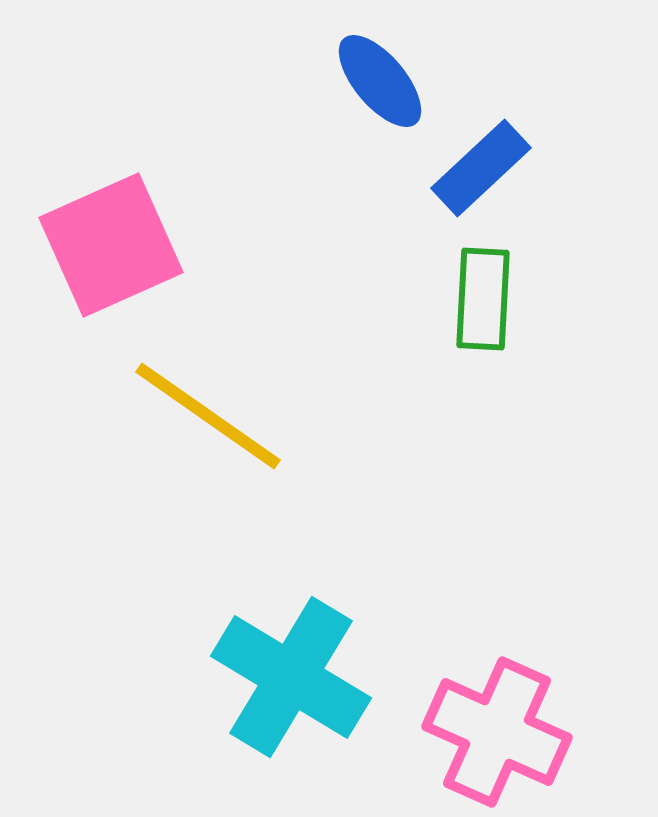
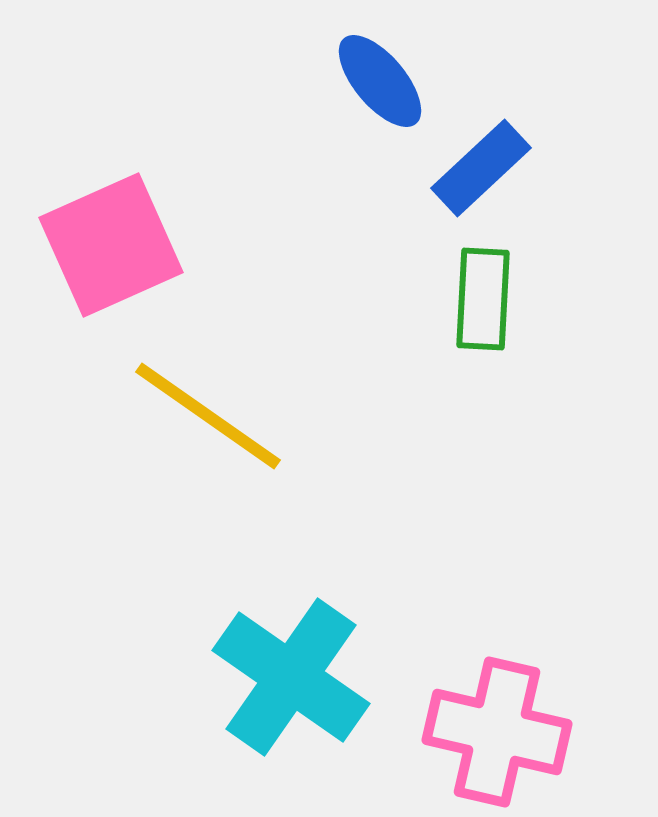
cyan cross: rotated 4 degrees clockwise
pink cross: rotated 11 degrees counterclockwise
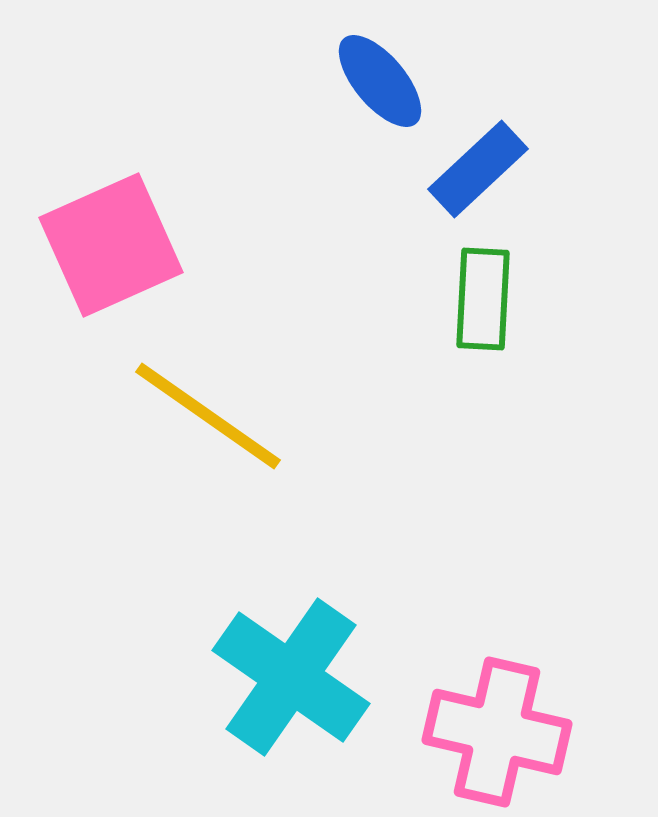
blue rectangle: moved 3 px left, 1 px down
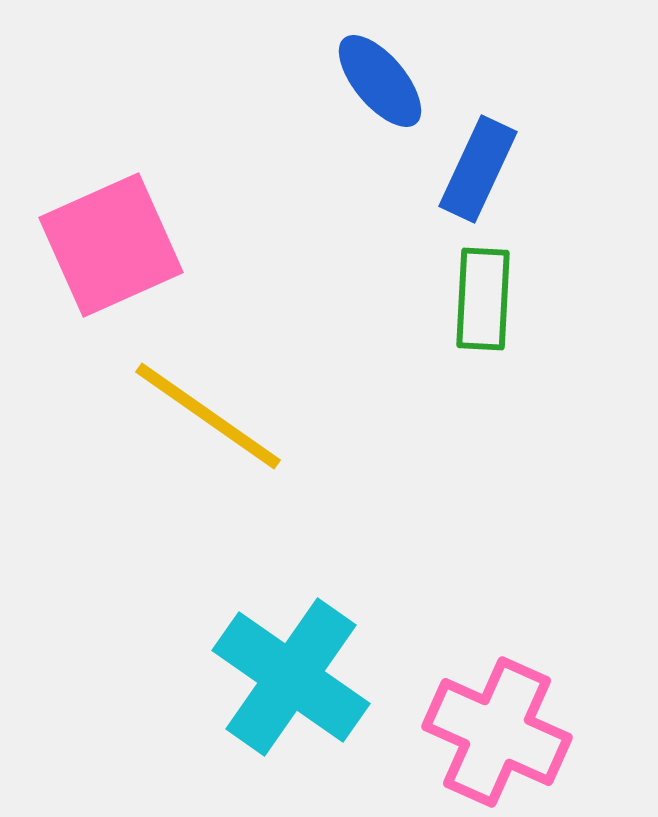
blue rectangle: rotated 22 degrees counterclockwise
pink cross: rotated 11 degrees clockwise
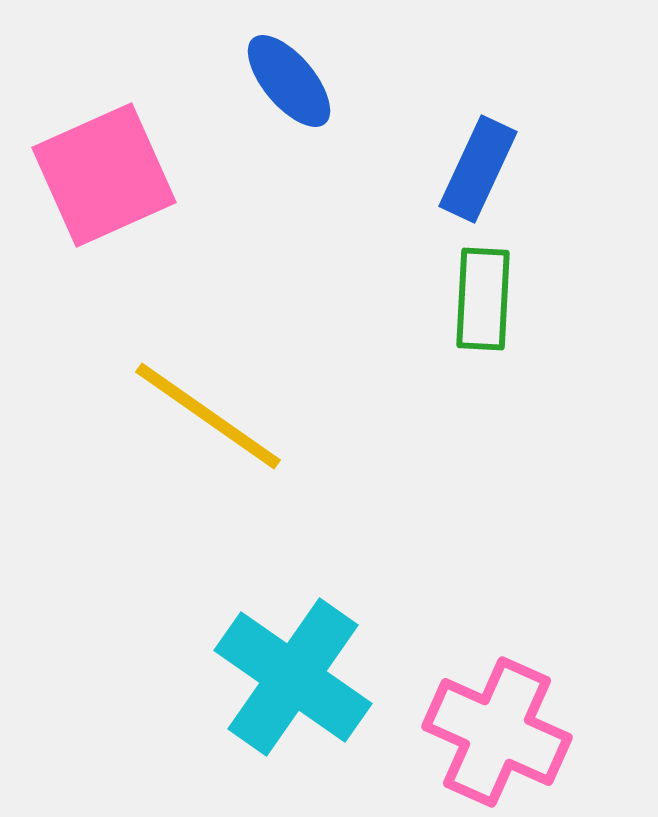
blue ellipse: moved 91 px left
pink square: moved 7 px left, 70 px up
cyan cross: moved 2 px right
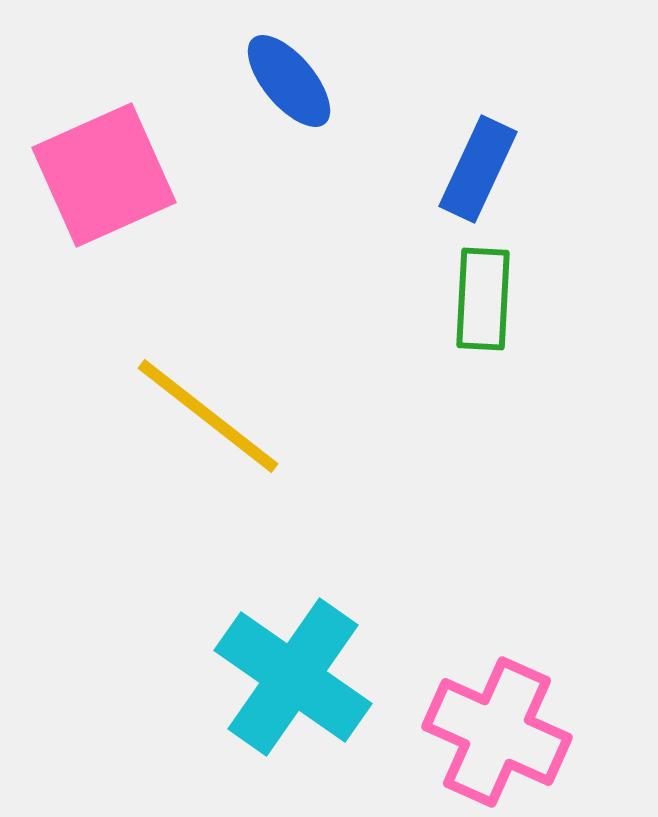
yellow line: rotated 3 degrees clockwise
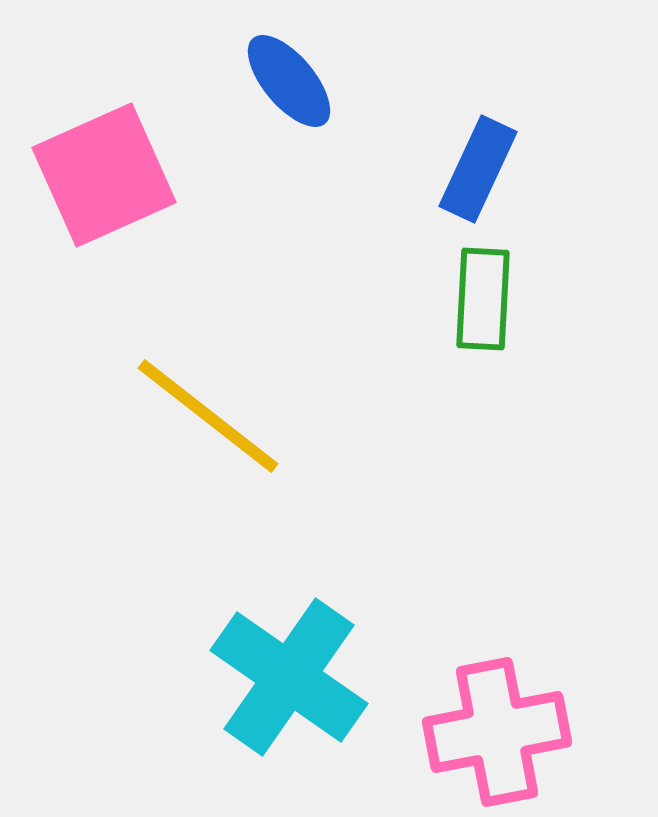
cyan cross: moved 4 px left
pink cross: rotated 35 degrees counterclockwise
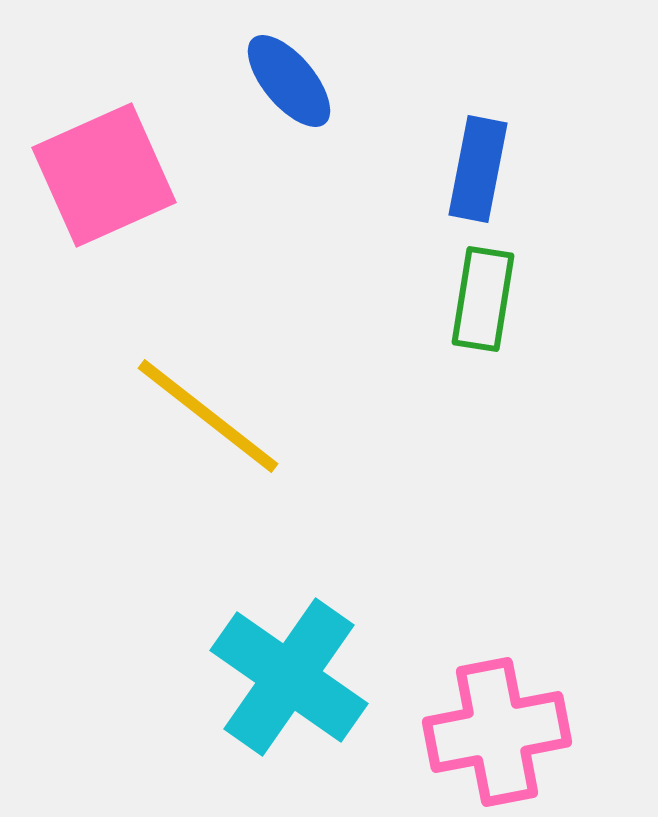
blue rectangle: rotated 14 degrees counterclockwise
green rectangle: rotated 6 degrees clockwise
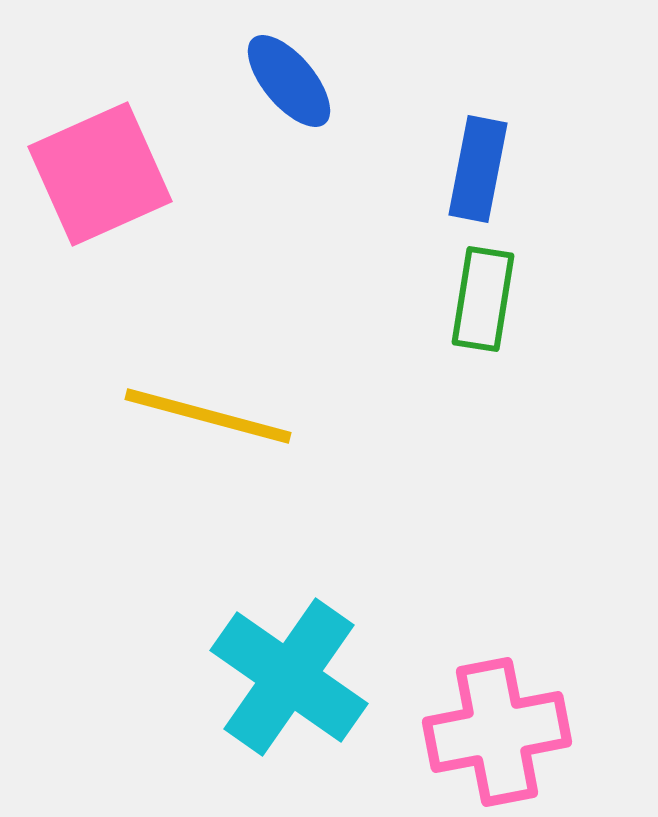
pink square: moved 4 px left, 1 px up
yellow line: rotated 23 degrees counterclockwise
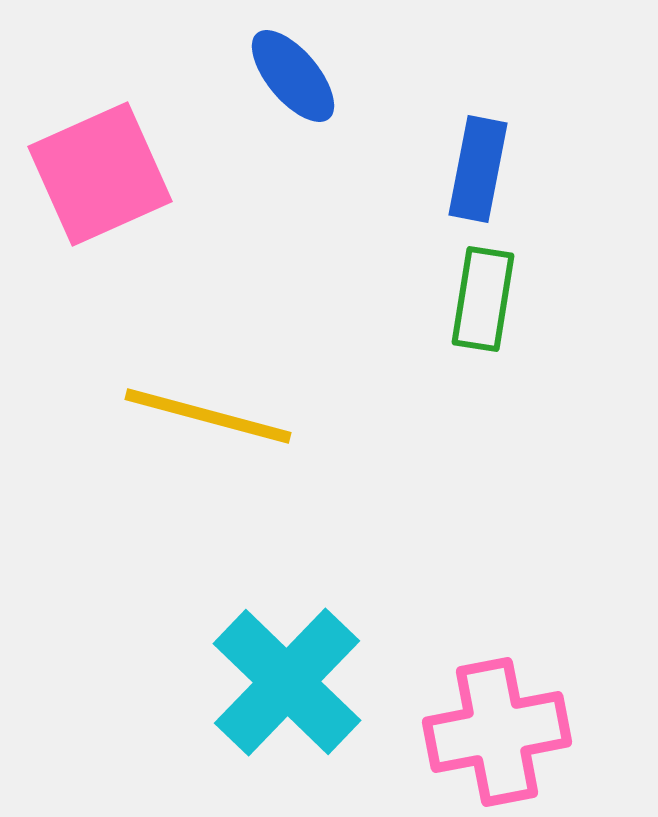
blue ellipse: moved 4 px right, 5 px up
cyan cross: moved 2 px left, 5 px down; rotated 9 degrees clockwise
